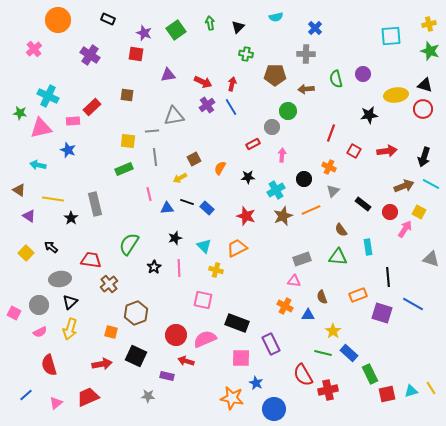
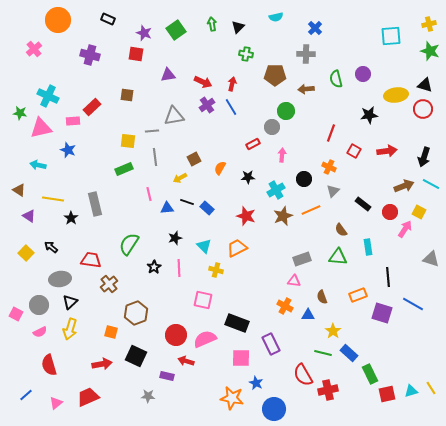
green arrow at (210, 23): moved 2 px right, 1 px down
purple cross at (90, 55): rotated 18 degrees counterclockwise
green circle at (288, 111): moved 2 px left
pink square at (14, 313): moved 2 px right, 1 px down
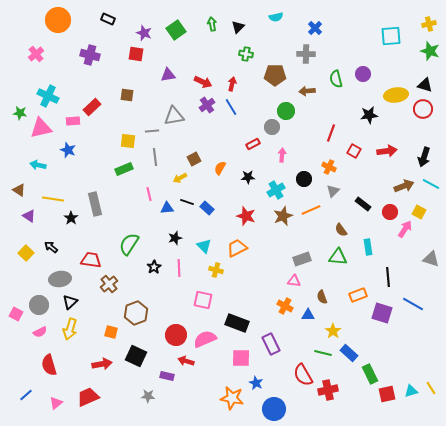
pink cross at (34, 49): moved 2 px right, 5 px down
brown arrow at (306, 89): moved 1 px right, 2 px down
